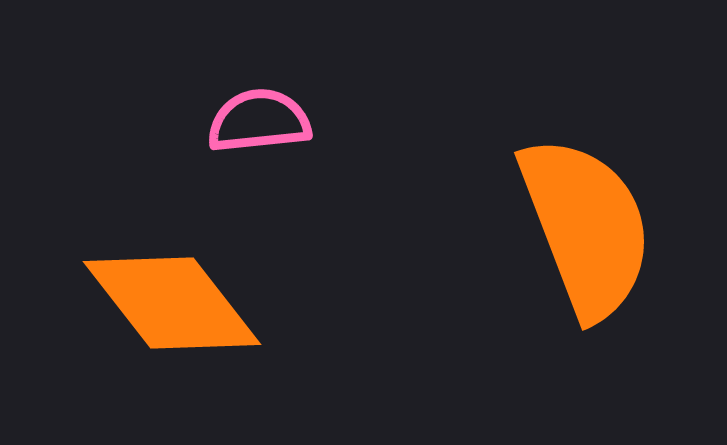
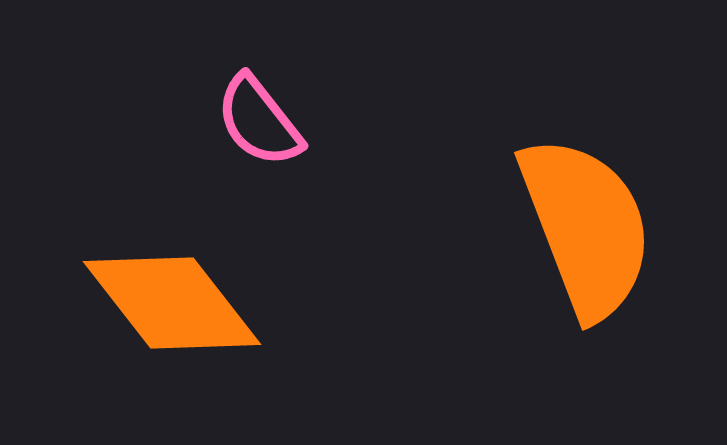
pink semicircle: rotated 122 degrees counterclockwise
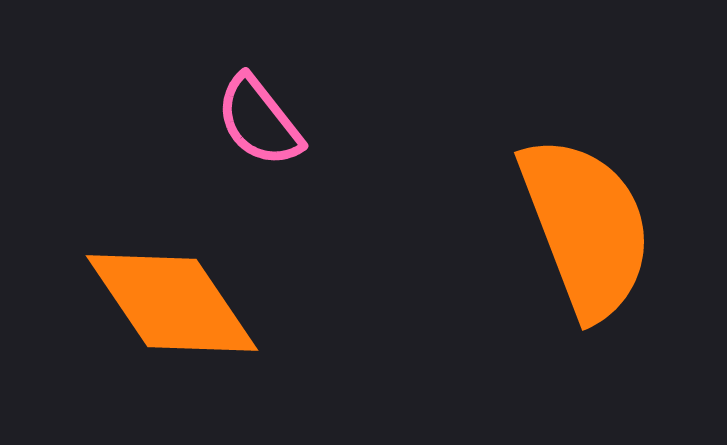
orange diamond: rotated 4 degrees clockwise
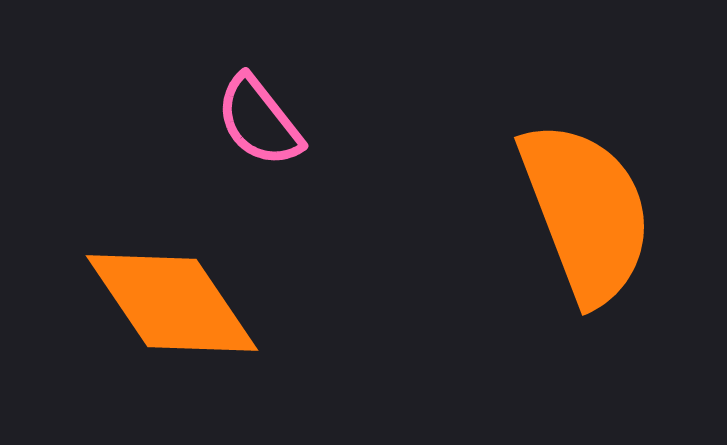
orange semicircle: moved 15 px up
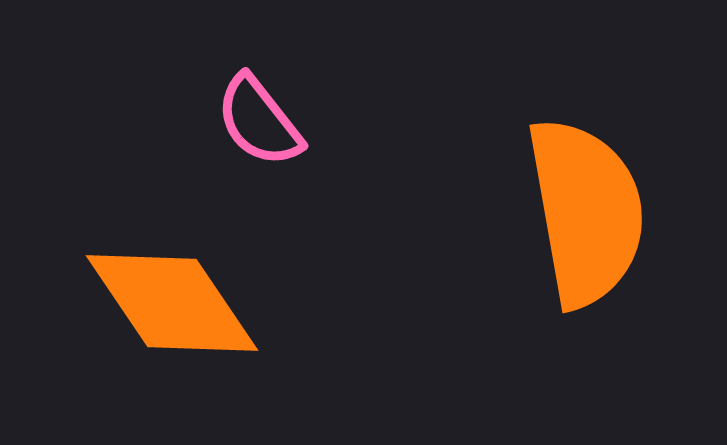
orange semicircle: rotated 11 degrees clockwise
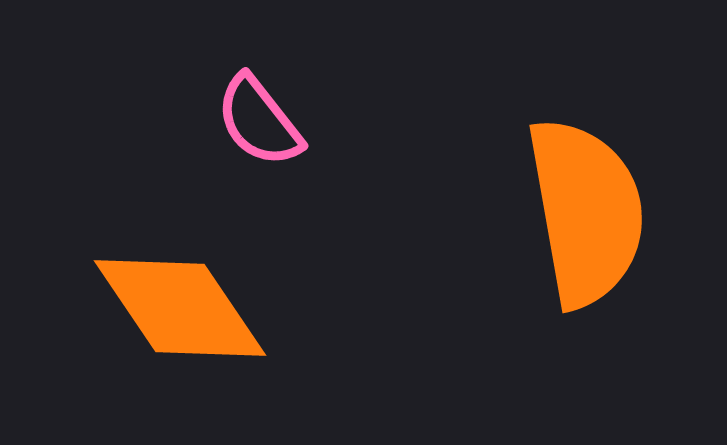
orange diamond: moved 8 px right, 5 px down
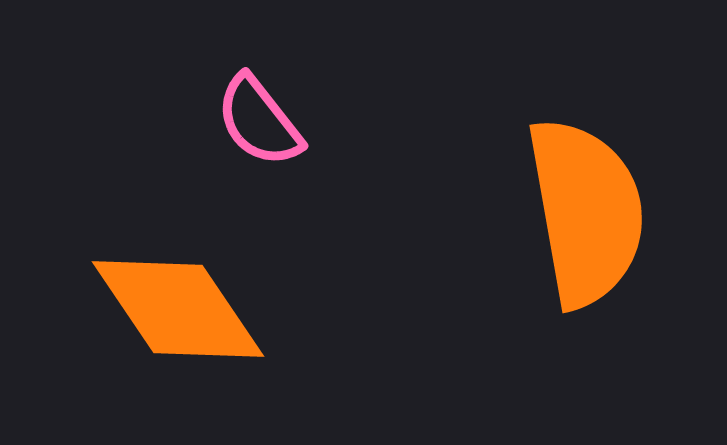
orange diamond: moved 2 px left, 1 px down
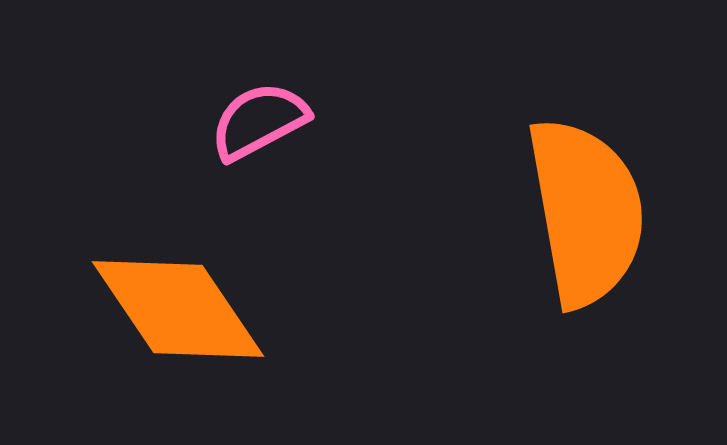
pink semicircle: rotated 100 degrees clockwise
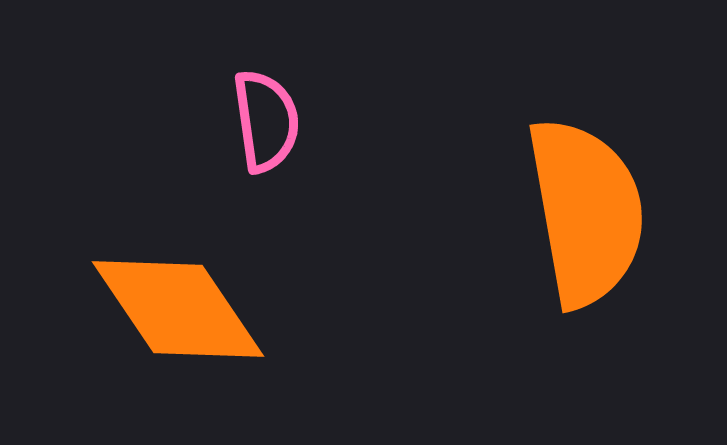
pink semicircle: moved 7 px right; rotated 110 degrees clockwise
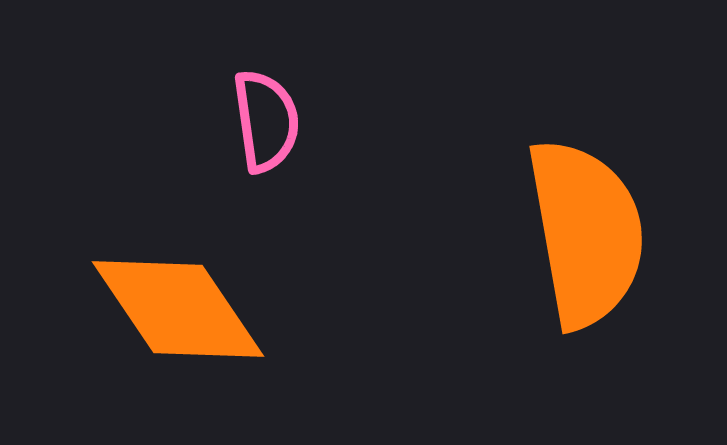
orange semicircle: moved 21 px down
